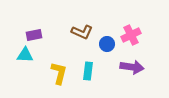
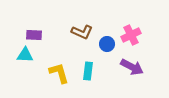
purple rectangle: rotated 14 degrees clockwise
purple arrow: rotated 20 degrees clockwise
yellow L-shape: rotated 30 degrees counterclockwise
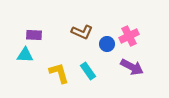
pink cross: moved 2 px left, 1 px down
cyan rectangle: rotated 42 degrees counterclockwise
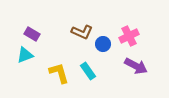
purple rectangle: moved 2 px left, 1 px up; rotated 28 degrees clockwise
blue circle: moved 4 px left
cyan triangle: rotated 24 degrees counterclockwise
purple arrow: moved 4 px right, 1 px up
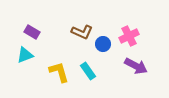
purple rectangle: moved 2 px up
yellow L-shape: moved 1 px up
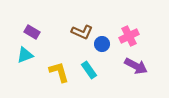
blue circle: moved 1 px left
cyan rectangle: moved 1 px right, 1 px up
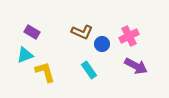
yellow L-shape: moved 14 px left
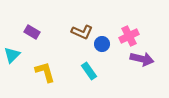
cyan triangle: moved 13 px left; rotated 24 degrees counterclockwise
purple arrow: moved 6 px right, 7 px up; rotated 15 degrees counterclockwise
cyan rectangle: moved 1 px down
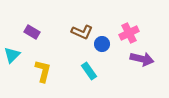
pink cross: moved 3 px up
yellow L-shape: moved 2 px left, 1 px up; rotated 30 degrees clockwise
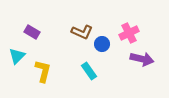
cyan triangle: moved 5 px right, 1 px down
